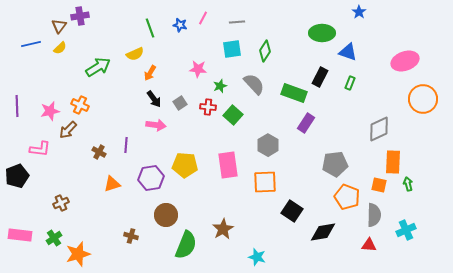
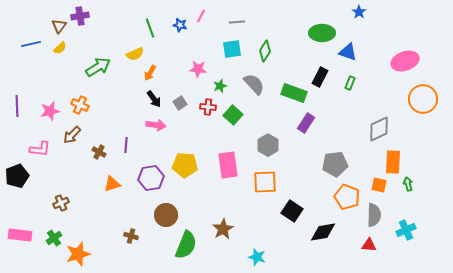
pink line at (203, 18): moved 2 px left, 2 px up
brown arrow at (68, 130): moved 4 px right, 5 px down
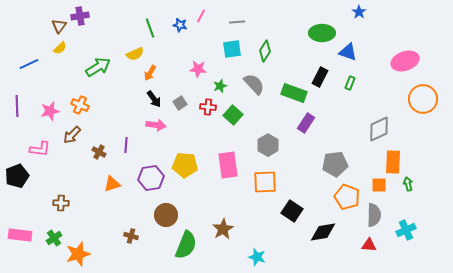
blue line at (31, 44): moved 2 px left, 20 px down; rotated 12 degrees counterclockwise
orange square at (379, 185): rotated 14 degrees counterclockwise
brown cross at (61, 203): rotated 28 degrees clockwise
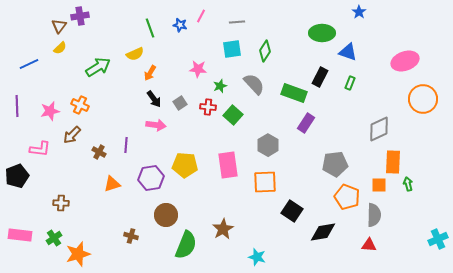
cyan cross at (406, 230): moved 32 px right, 9 px down
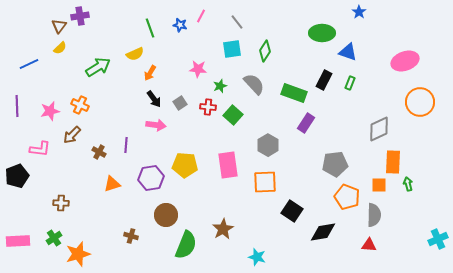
gray line at (237, 22): rotated 56 degrees clockwise
black rectangle at (320, 77): moved 4 px right, 3 px down
orange circle at (423, 99): moved 3 px left, 3 px down
pink rectangle at (20, 235): moved 2 px left, 6 px down; rotated 10 degrees counterclockwise
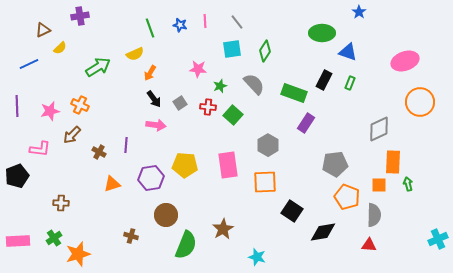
pink line at (201, 16): moved 4 px right, 5 px down; rotated 32 degrees counterclockwise
brown triangle at (59, 26): moved 16 px left, 4 px down; rotated 28 degrees clockwise
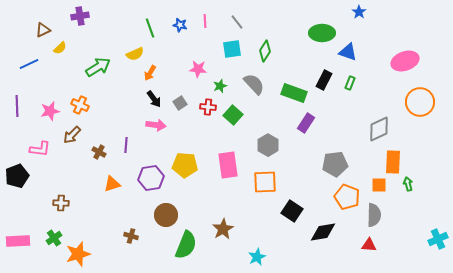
cyan star at (257, 257): rotated 30 degrees clockwise
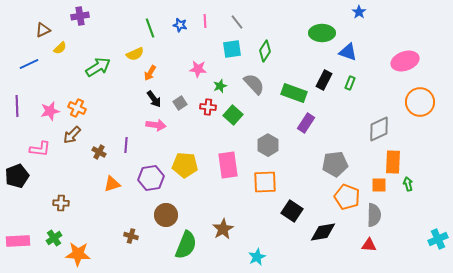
orange cross at (80, 105): moved 3 px left, 3 px down
orange star at (78, 254): rotated 20 degrees clockwise
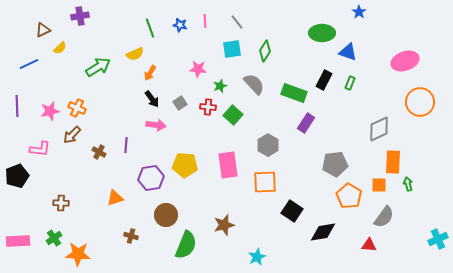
black arrow at (154, 99): moved 2 px left
orange triangle at (112, 184): moved 3 px right, 14 px down
orange pentagon at (347, 197): moved 2 px right, 1 px up; rotated 10 degrees clockwise
gray semicircle at (374, 215): moved 10 px right, 2 px down; rotated 35 degrees clockwise
brown star at (223, 229): moved 1 px right, 4 px up; rotated 15 degrees clockwise
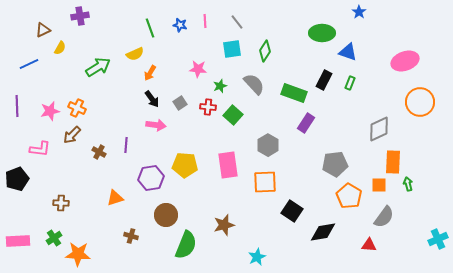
yellow semicircle at (60, 48): rotated 16 degrees counterclockwise
black pentagon at (17, 176): moved 3 px down
